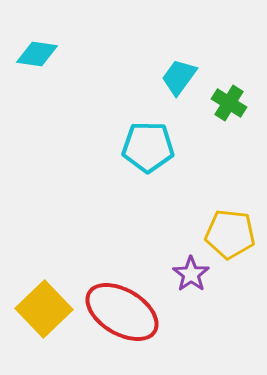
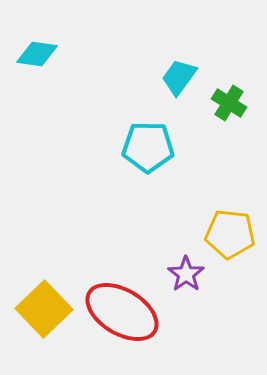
purple star: moved 5 px left
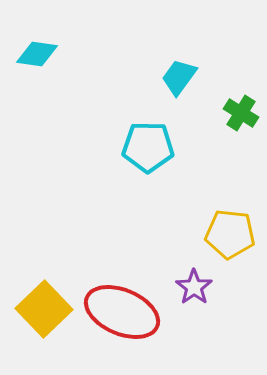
green cross: moved 12 px right, 10 px down
purple star: moved 8 px right, 13 px down
red ellipse: rotated 8 degrees counterclockwise
